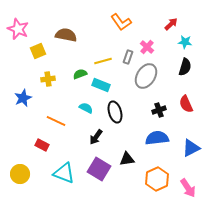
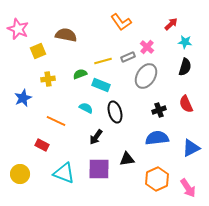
gray rectangle: rotated 48 degrees clockwise
purple square: rotated 30 degrees counterclockwise
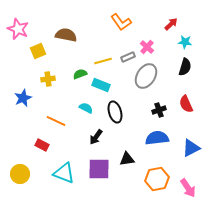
orange hexagon: rotated 15 degrees clockwise
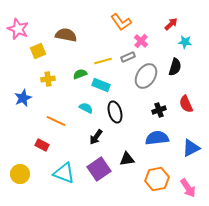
pink cross: moved 6 px left, 6 px up
black semicircle: moved 10 px left
purple square: rotated 35 degrees counterclockwise
